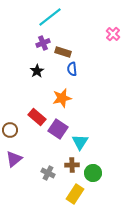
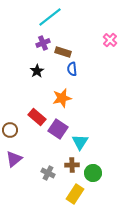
pink cross: moved 3 px left, 6 px down
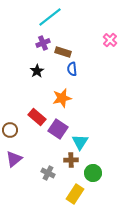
brown cross: moved 1 px left, 5 px up
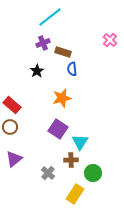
red rectangle: moved 25 px left, 12 px up
brown circle: moved 3 px up
gray cross: rotated 16 degrees clockwise
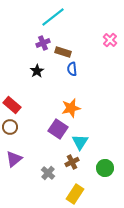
cyan line: moved 3 px right
orange star: moved 9 px right, 10 px down
brown cross: moved 1 px right, 2 px down; rotated 24 degrees counterclockwise
green circle: moved 12 px right, 5 px up
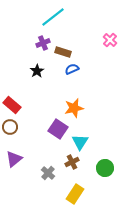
blue semicircle: rotated 72 degrees clockwise
orange star: moved 3 px right
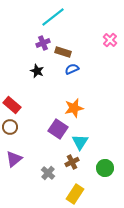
black star: rotated 16 degrees counterclockwise
